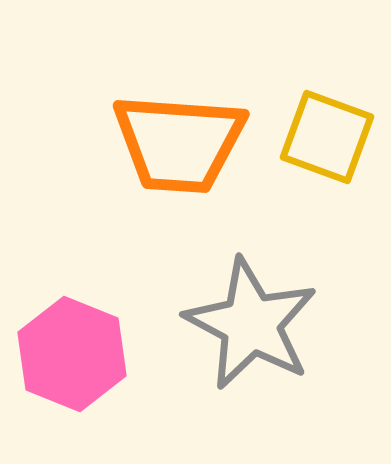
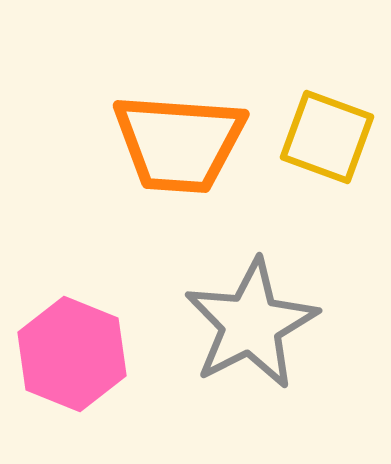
gray star: rotated 17 degrees clockwise
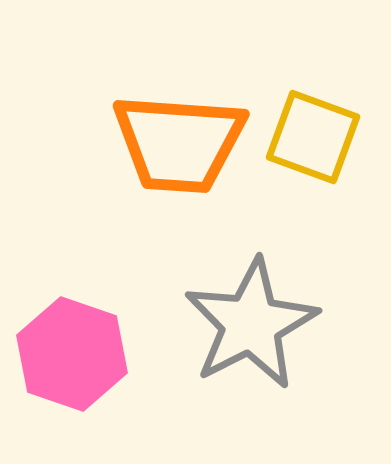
yellow square: moved 14 px left
pink hexagon: rotated 3 degrees counterclockwise
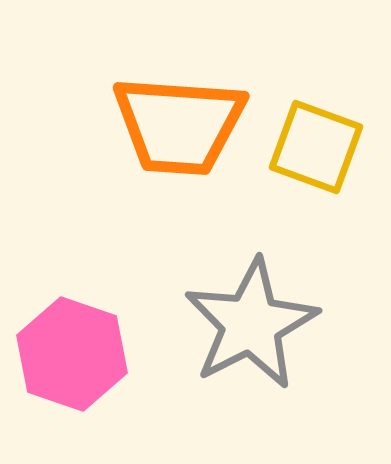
yellow square: moved 3 px right, 10 px down
orange trapezoid: moved 18 px up
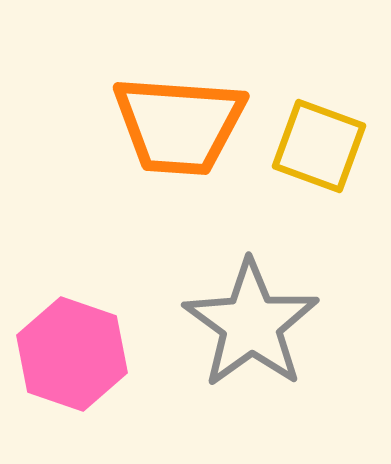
yellow square: moved 3 px right, 1 px up
gray star: rotated 9 degrees counterclockwise
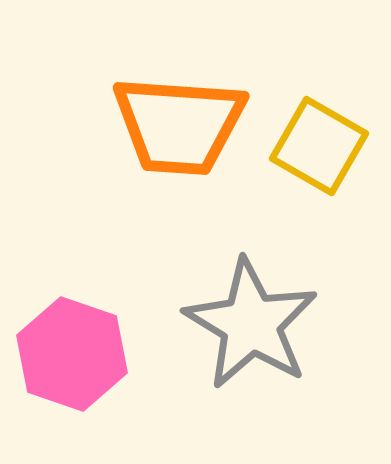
yellow square: rotated 10 degrees clockwise
gray star: rotated 5 degrees counterclockwise
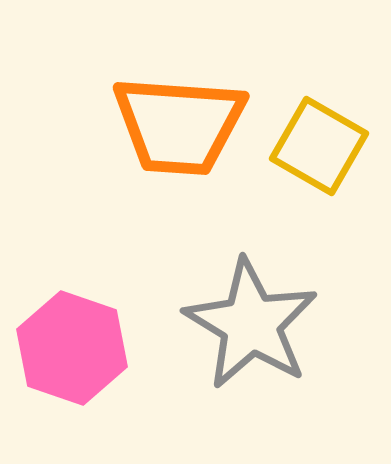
pink hexagon: moved 6 px up
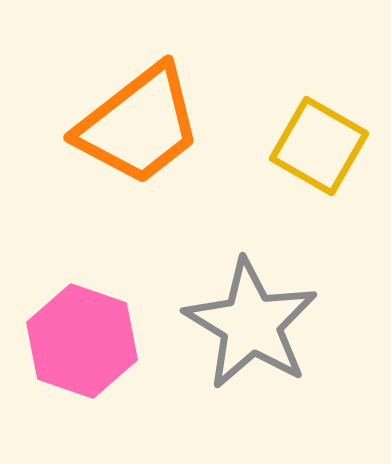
orange trapezoid: moved 40 px left; rotated 42 degrees counterclockwise
pink hexagon: moved 10 px right, 7 px up
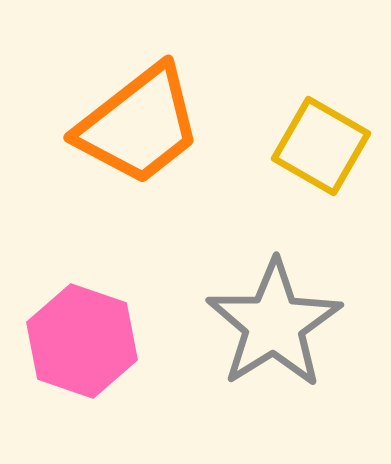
yellow square: moved 2 px right
gray star: moved 23 px right; rotated 9 degrees clockwise
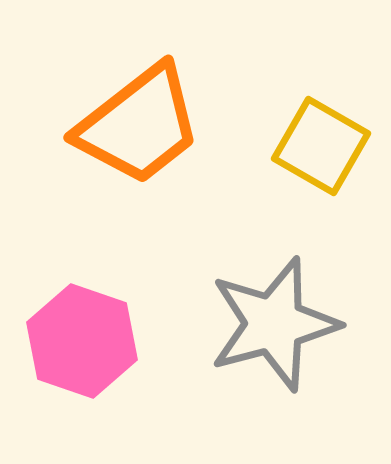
gray star: rotated 17 degrees clockwise
